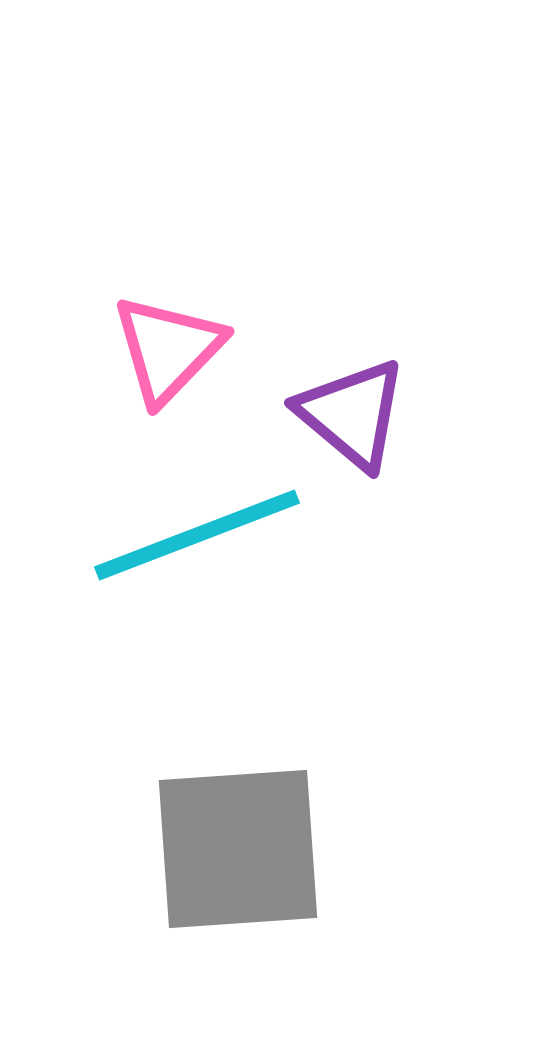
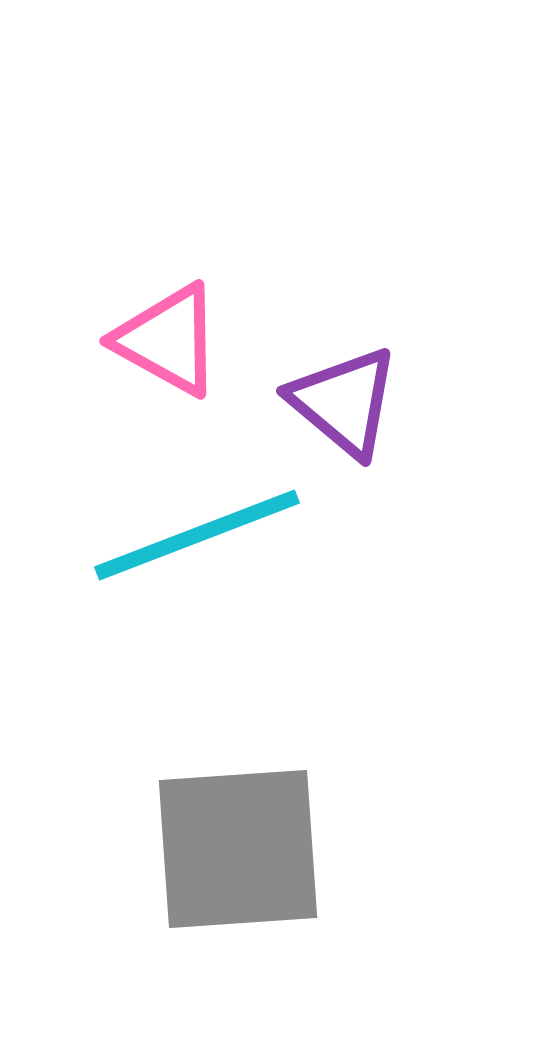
pink triangle: moved 9 px up; rotated 45 degrees counterclockwise
purple triangle: moved 8 px left, 12 px up
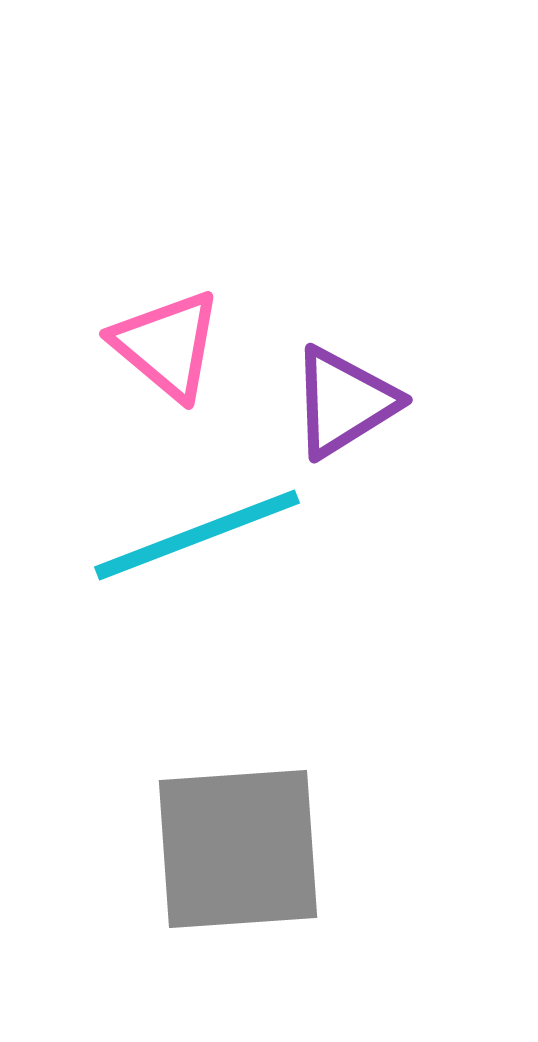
pink triangle: moved 1 px left, 5 px down; rotated 11 degrees clockwise
purple triangle: rotated 48 degrees clockwise
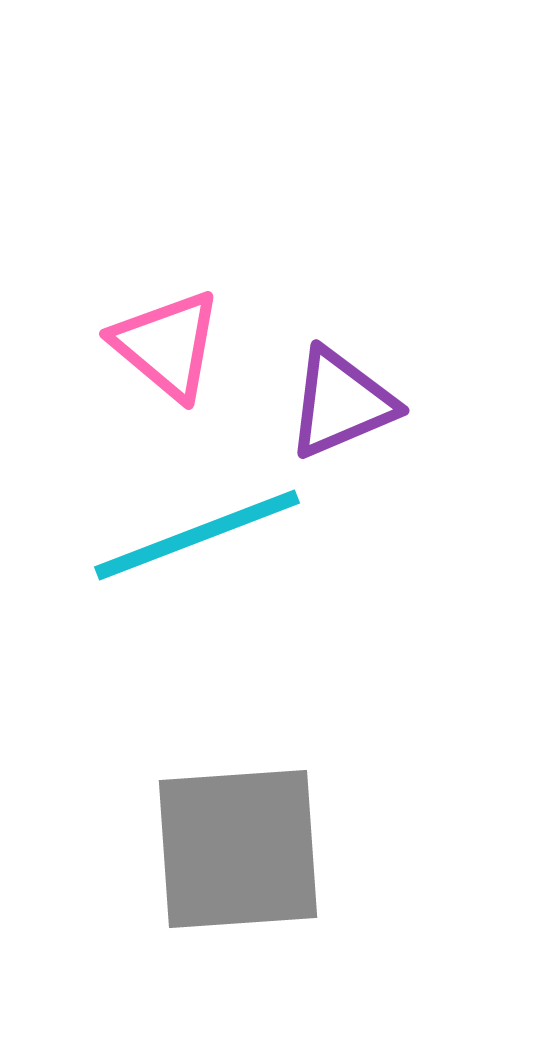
purple triangle: moved 3 px left, 1 px down; rotated 9 degrees clockwise
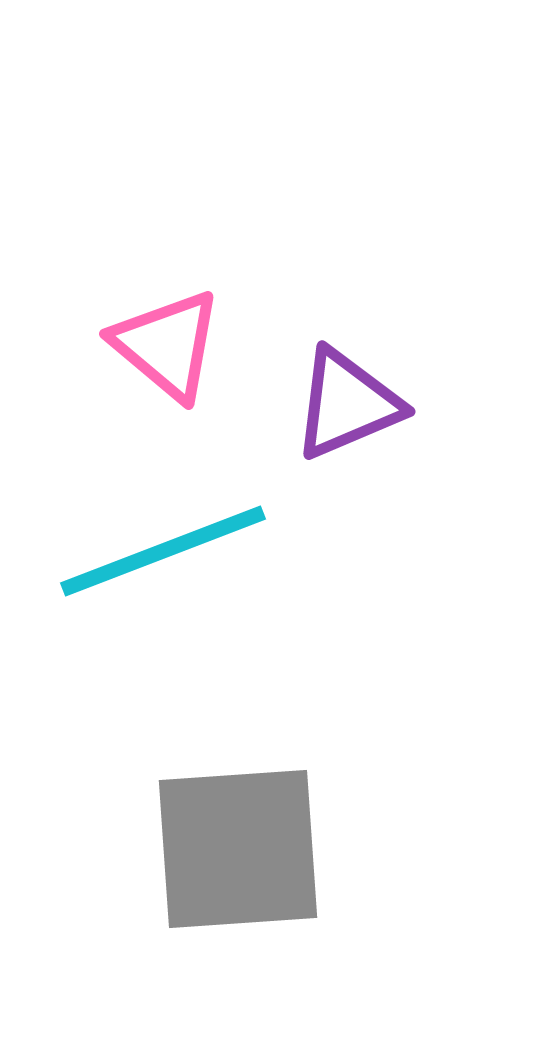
purple triangle: moved 6 px right, 1 px down
cyan line: moved 34 px left, 16 px down
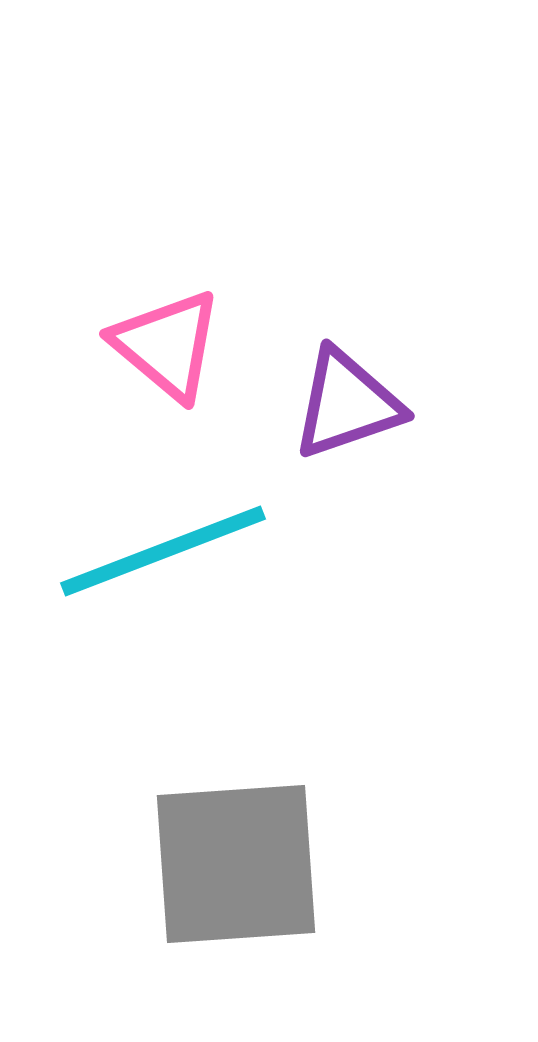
purple triangle: rotated 4 degrees clockwise
gray square: moved 2 px left, 15 px down
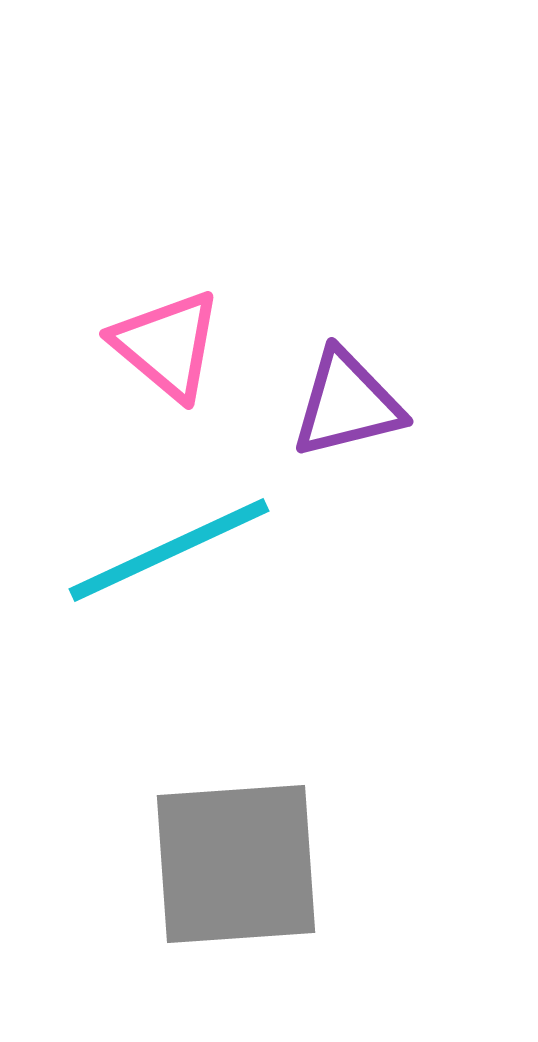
purple triangle: rotated 5 degrees clockwise
cyan line: moved 6 px right, 1 px up; rotated 4 degrees counterclockwise
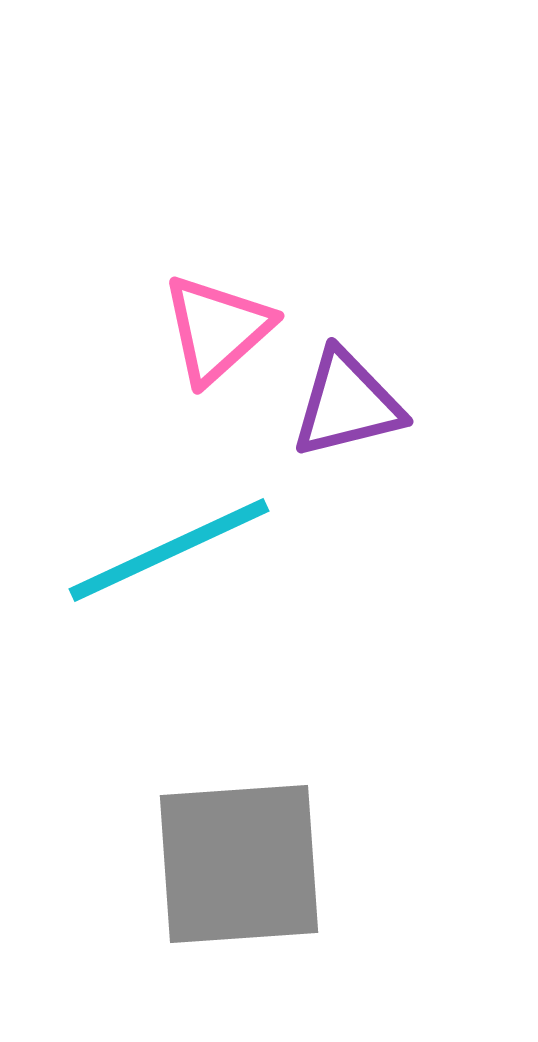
pink triangle: moved 50 px right, 16 px up; rotated 38 degrees clockwise
gray square: moved 3 px right
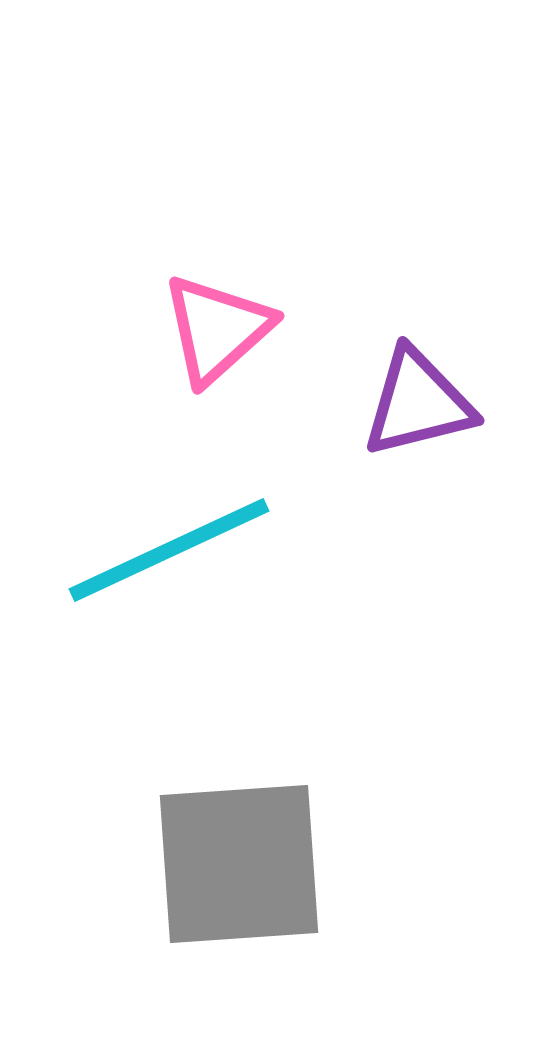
purple triangle: moved 71 px right, 1 px up
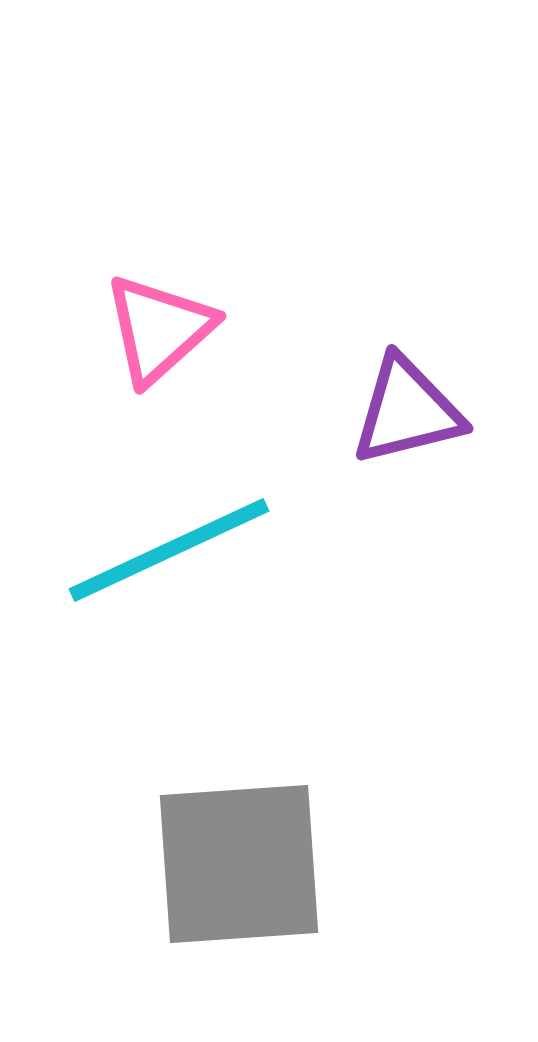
pink triangle: moved 58 px left
purple triangle: moved 11 px left, 8 px down
